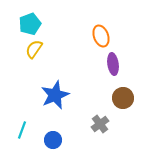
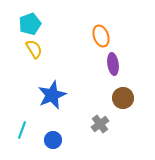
yellow semicircle: rotated 114 degrees clockwise
blue star: moved 3 px left
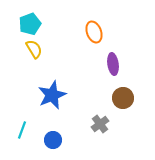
orange ellipse: moved 7 px left, 4 px up
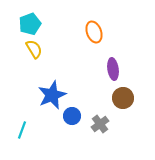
purple ellipse: moved 5 px down
blue circle: moved 19 px right, 24 px up
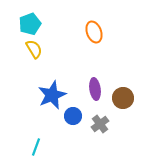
purple ellipse: moved 18 px left, 20 px down
blue circle: moved 1 px right
cyan line: moved 14 px right, 17 px down
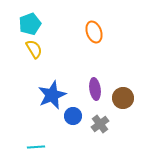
cyan line: rotated 66 degrees clockwise
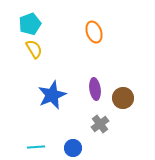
blue circle: moved 32 px down
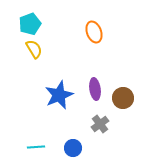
blue star: moved 7 px right
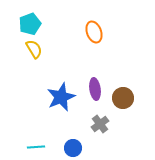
blue star: moved 2 px right, 2 px down
